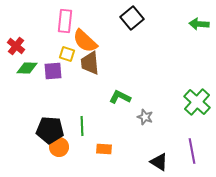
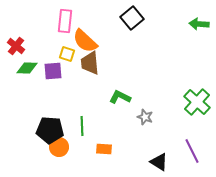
purple line: rotated 15 degrees counterclockwise
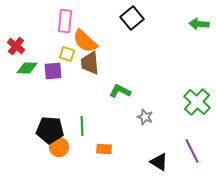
green L-shape: moved 6 px up
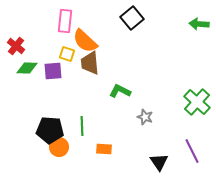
black triangle: rotated 24 degrees clockwise
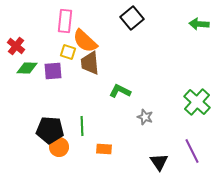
yellow square: moved 1 px right, 2 px up
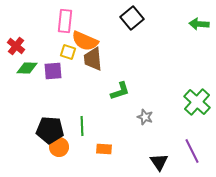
orange semicircle: rotated 20 degrees counterclockwise
brown trapezoid: moved 3 px right, 4 px up
green L-shape: rotated 135 degrees clockwise
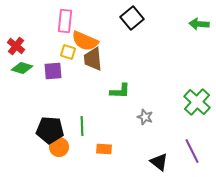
green diamond: moved 5 px left; rotated 15 degrees clockwise
green L-shape: rotated 20 degrees clockwise
black triangle: rotated 18 degrees counterclockwise
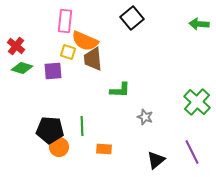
green L-shape: moved 1 px up
purple line: moved 1 px down
black triangle: moved 3 px left, 2 px up; rotated 42 degrees clockwise
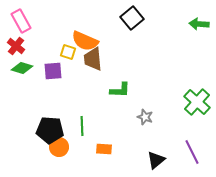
pink rectangle: moved 44 px left; rotated 35 degrees counterclockwise
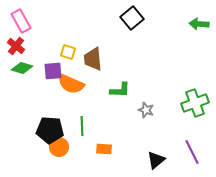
orange semicircle: moved 14 px left, 43 px down
green cross: moved 2 px left, 1 px down; rotated 28 degrees clockwise
gray star: moved 1 px right, 7 px up
